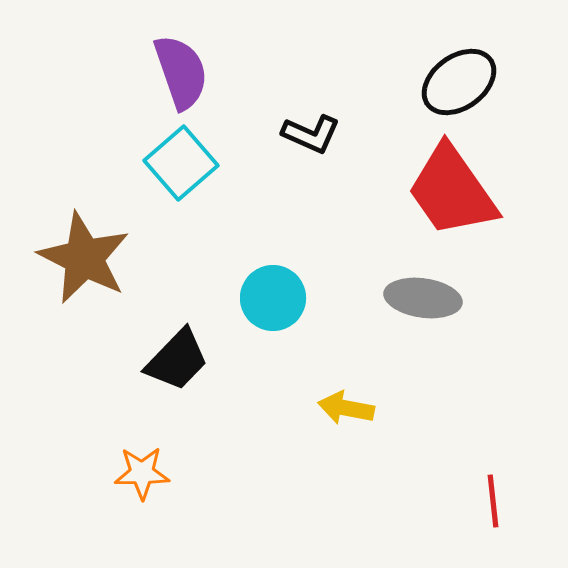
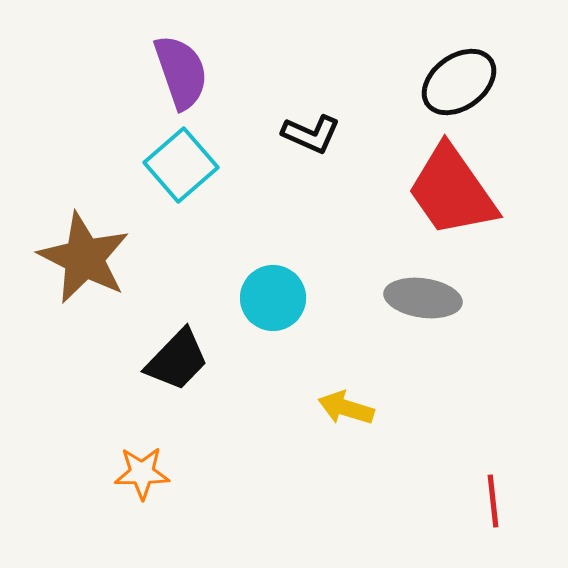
cyan square: moved 2 px down
yellow arrow: rotated 6 degrees clockwise
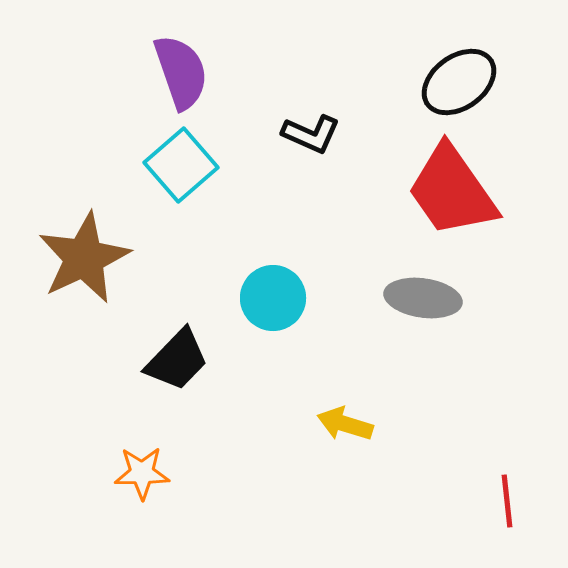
brown star: rotated 20 degrees clockwise
yellow arrow: moved 1 px left, 16 px down
red line: moved 14 px right
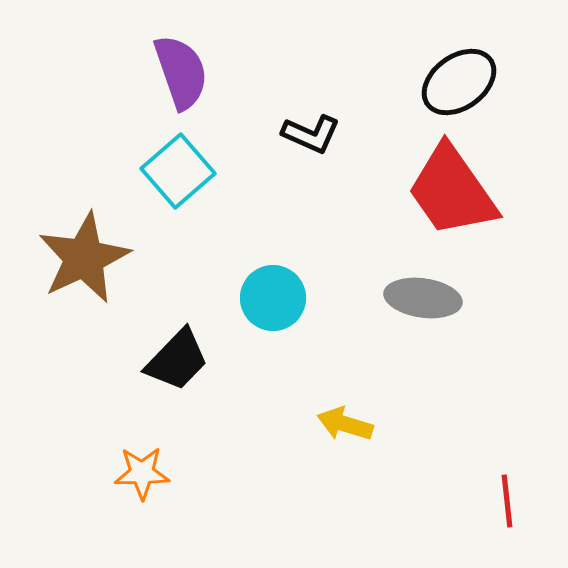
cyan square: moved 3 px left, 6 px down
